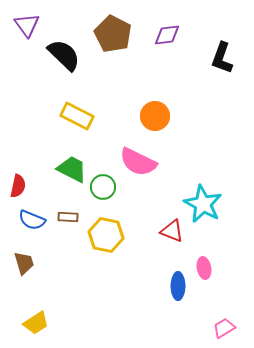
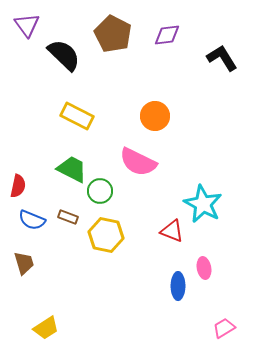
black L-shape: rotated 128 degrees clockwise
green circle: moved 3 px left, 4 px down
brown rectangle: rotated 18 degrees clockwise
yellow trapezoid: moved 10 px right, 5 px down
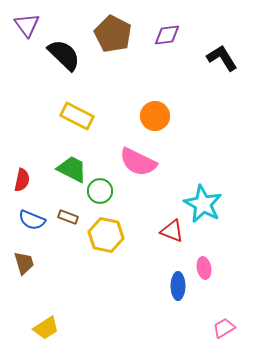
red semicircle: moved 4 px right, 6 px up
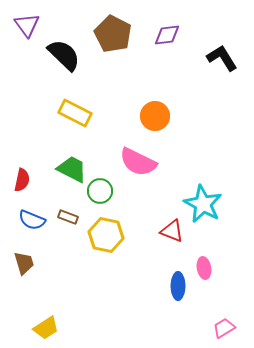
yellow rectangle: moved 2 px left, 3 px up
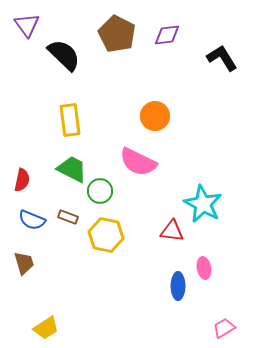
brown pentagon: moved 4 px right
yellow rectangle: moved 5 px left, 7 px down; rotated 56 degrees clockwise
red triangle: rotated 15 degrees counterclockwise
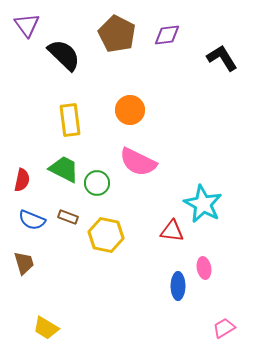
orange circle: moved 25 px left, 6 px up
green trapezoid: moved 8 px left
green circle: moved 3 px left, 8 px up
yellow trapezoid: rotated 64 degrees clockwise
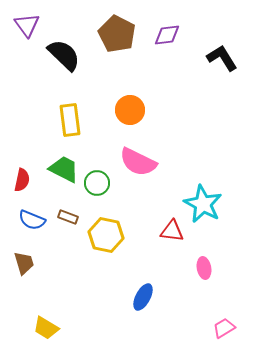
blue ellipse: moved 35 px left, 11 px down; rotated 28 degrees clockwise
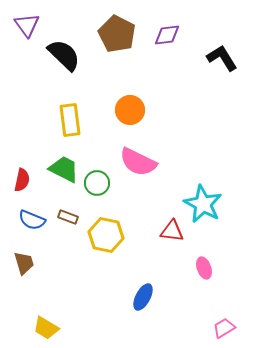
pink ellipse: rotated 10 degrees counterclockwise
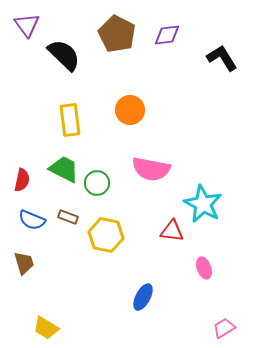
pink semicircle: moved 13 px right, 7 px down; rotated 15 degrees counterclockwise
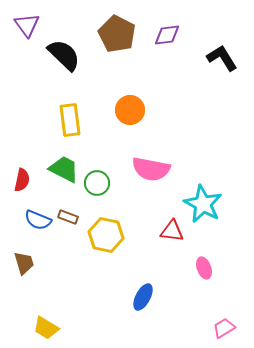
blue semicircle: moved 6 px right
